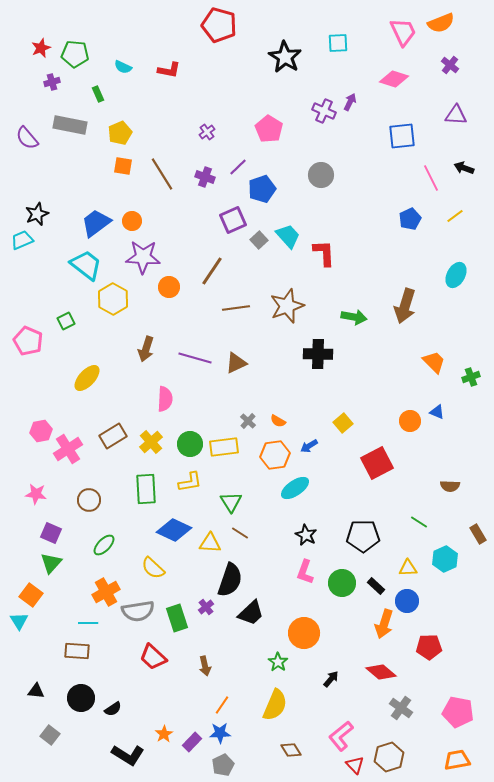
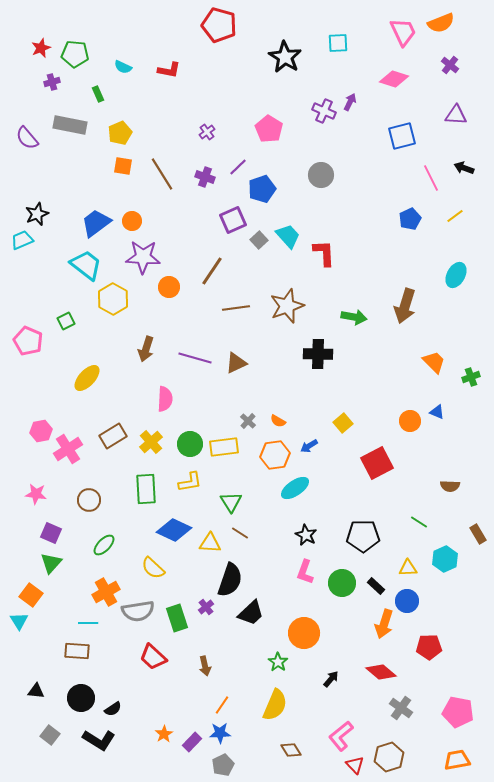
blue square at (402, 136): rotated 8 degrees counterclockwise
black L-shape at (128, 755): moved 29 px left, 15 px up
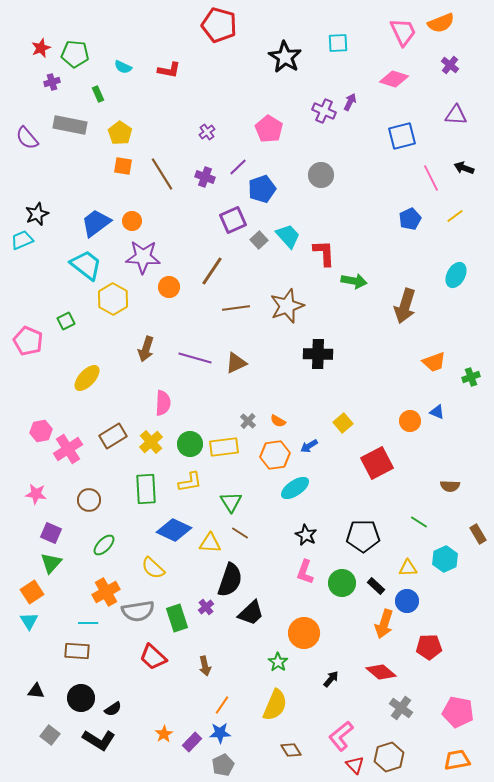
yellow pentagon at (120, 133): rotated 15 degrees counterclockwise
green arrow at (354, 317): moved 36 px up
orange trapezoid at (434, 362): rotated 115 degrees clockwise
pink semicircle at (165, 399): moved 2 px left, 4 px down
orange square at (31, 595): moved 1 px right, 3 px up; rotated 20 degrees clockwise
cyan triangle at (19, 621): moved 10 px right
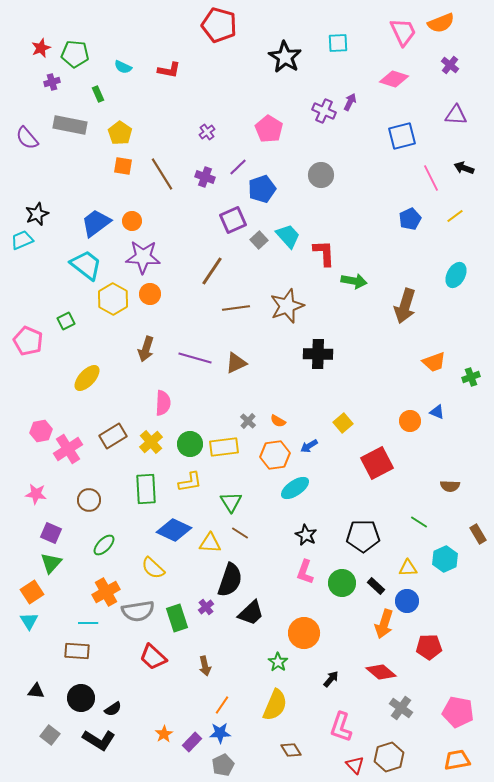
orange circle at (169, 287): moved 19 px left, 7 px down
pink L-shape at (341, 736): moved 9 px up; rotated 32 degrees counterclockwise
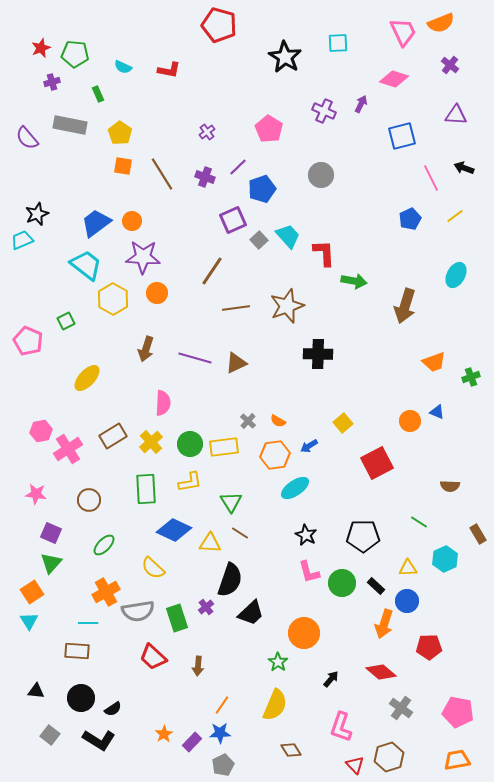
purple arrow at (350, 102): moved 11 px right, 2 px down
orange circle at (150, 294): moved 7 px right, 1 px up
pink L-shape at (305, 572): moved 4 px right; rotated 35 degrees counterclockwise
brown arrow at (205, 666): moved 7 px left; rotated 18 degrees clockwise
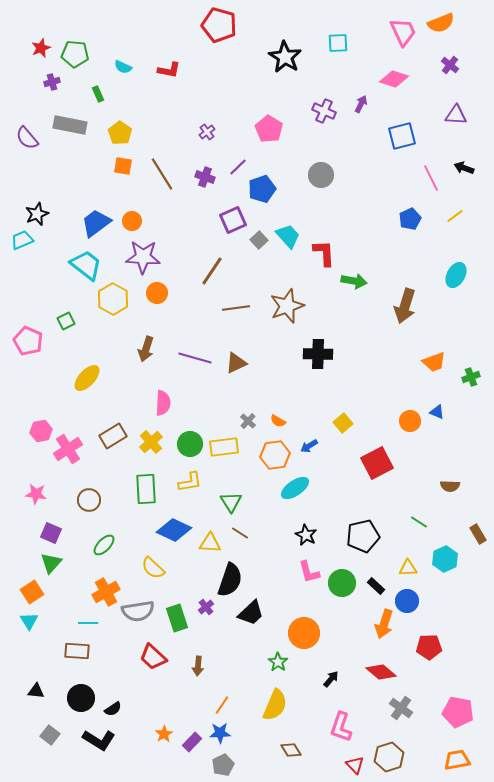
black pentagon at (363, 536): rotated 12 degrees counterclockwise
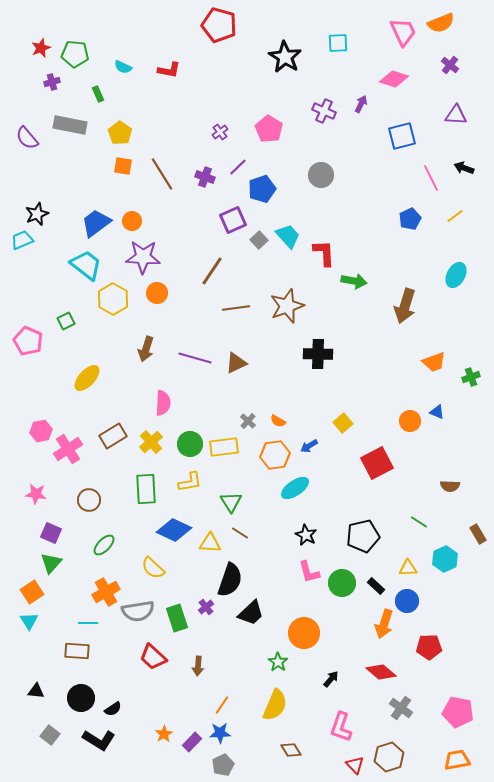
purple cross at (207, 132): moved 13 px right
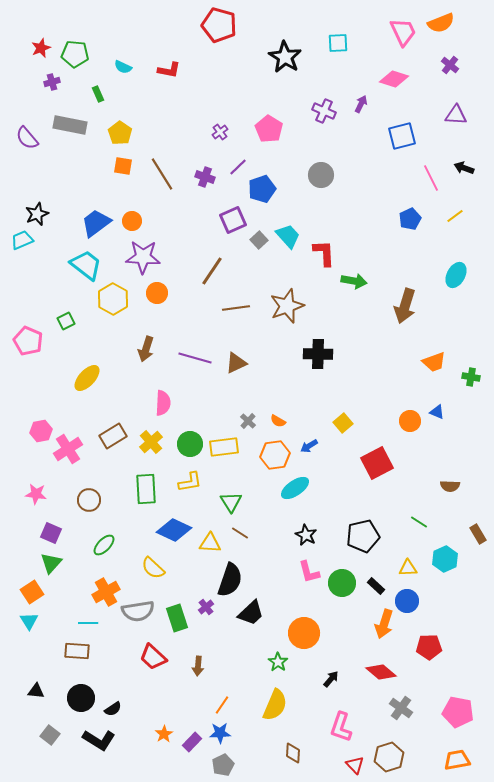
green cross at (471, 377): rotated 30 degrees clockwise
brown diamond at (291, 750): moved 2 px right, 3 px down; rotated 35 degrees clockwise
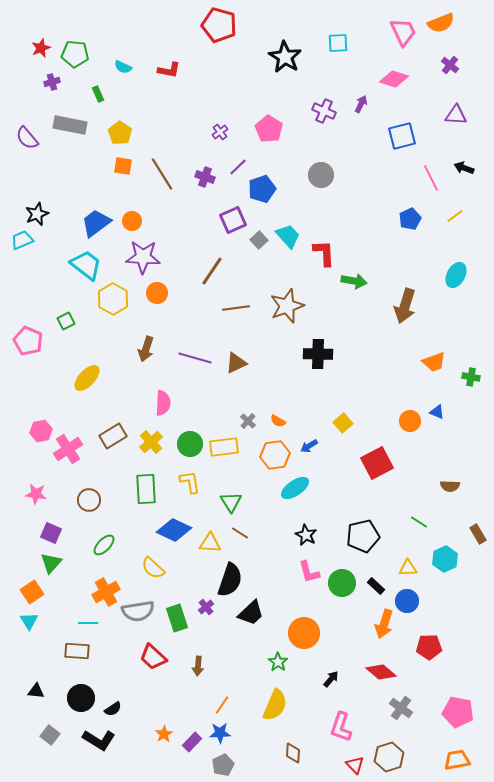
yellow L-shape at (190, 482): rotated 90 degrees counterclockwise
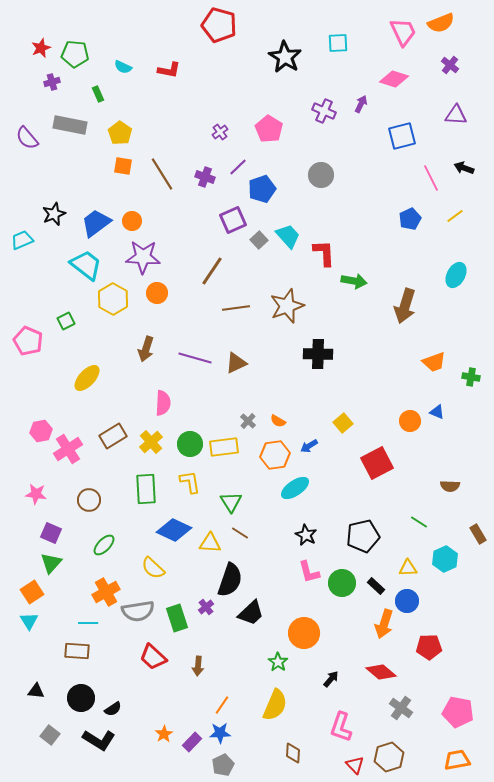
black star at (37, 214): moved 17 px right
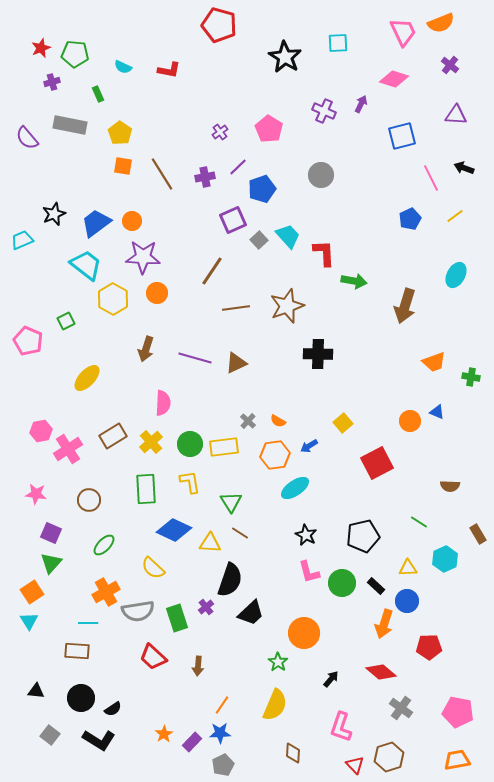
purple cross at (205, 177): rotated 30 degrees counterclockwise
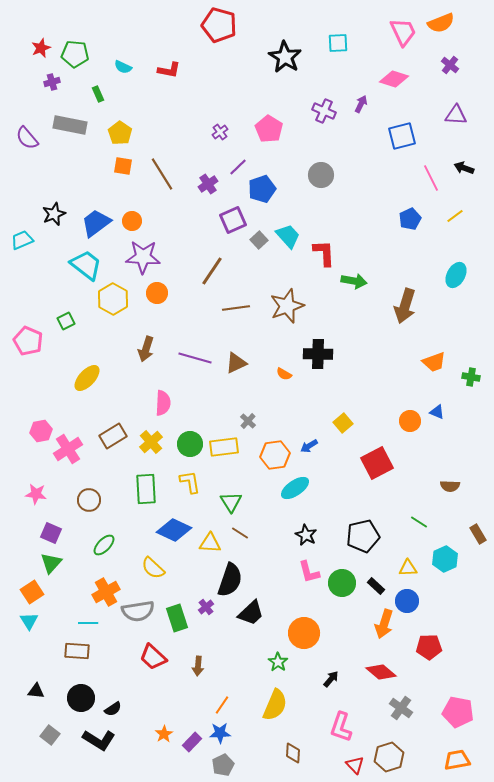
purple cross at (205, 177): moved 3 px right, 7 px down; rotated 24 degrees counterclockwise
orange semicircle at (278, 421): moved 6 px right, 47 px up
